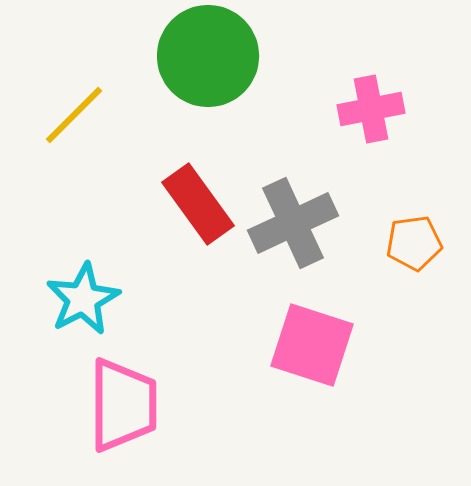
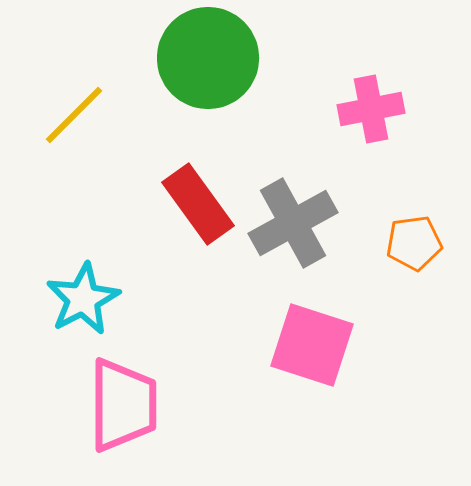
green circle: moved 2 px down
gray cross: rotated 4 degrees counterclockwise
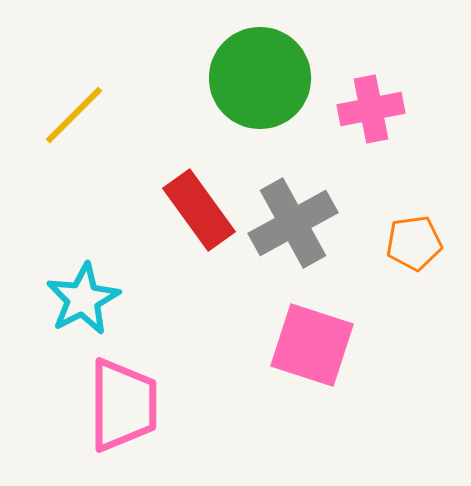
green circle: moved 52 px right, 20 px down
red rectangle: moved 1 px right, 6 px down
